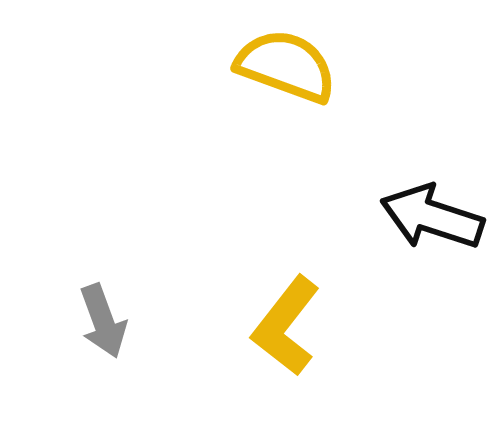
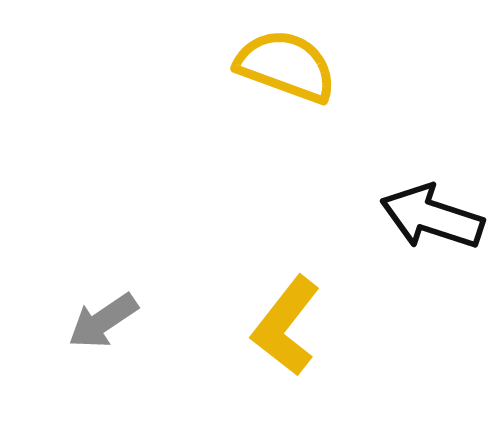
gray arrow: rotated 76 degrees clockwise
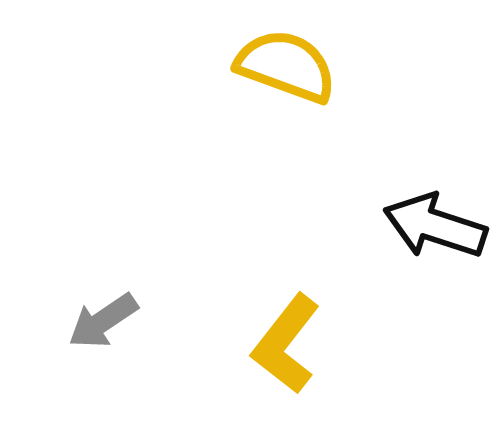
black arrow: moved 3 px right, 9 px down
yellow L-shape: moved 18 px down
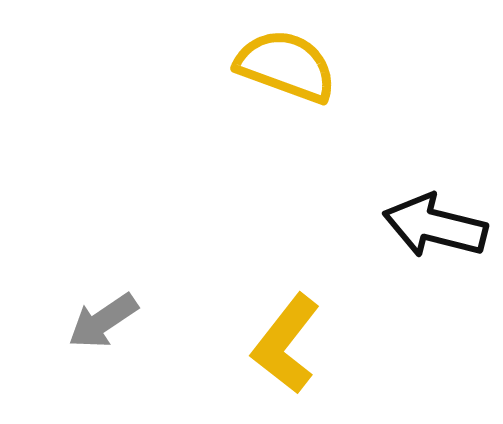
black arrow: rotated 4 degrees counterclockwise
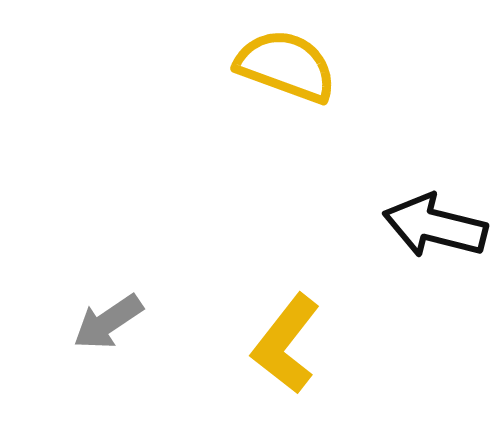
gray arrow: moved 5 px right, 1 px down
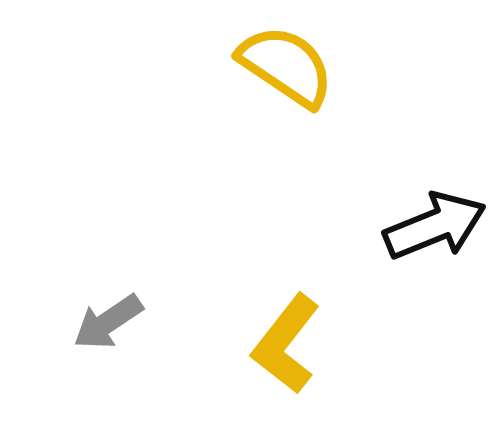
yellow semicircle: rotated 14 degrees clockwise
black arrow: rotated 144 degrees clockwise
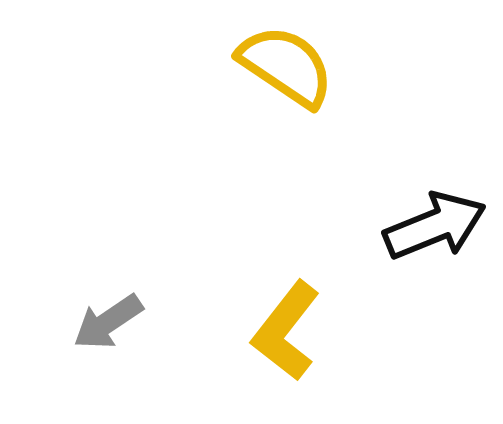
yellow L-shape: moved 13 px up
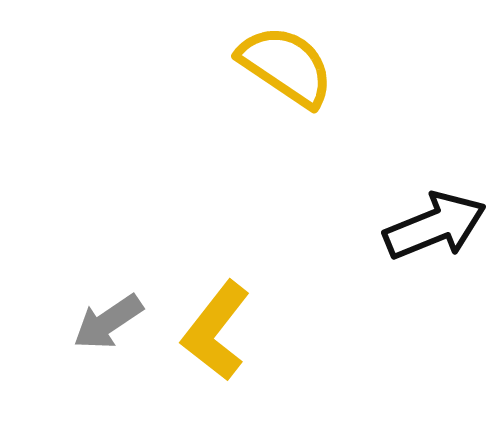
yellow L-shape: moved 70 px left
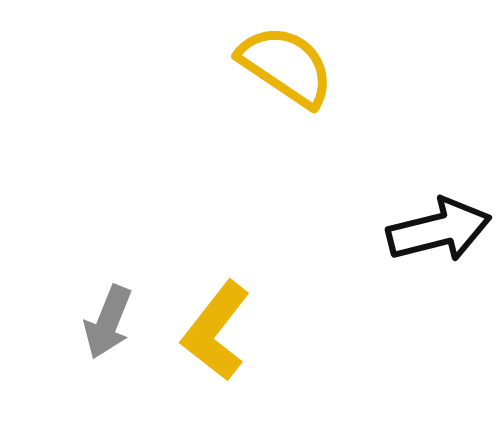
black arrow: moved 4 px right, 4 px down; rotated 8 degrees clockwise
gray arrow: rotated 34 degrees counterclockwise
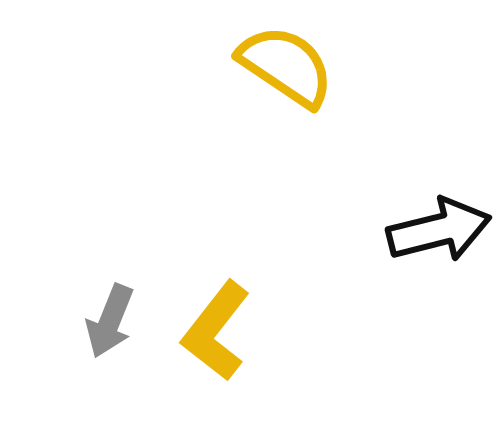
gray arrow: moved 2 px right, 1 px up
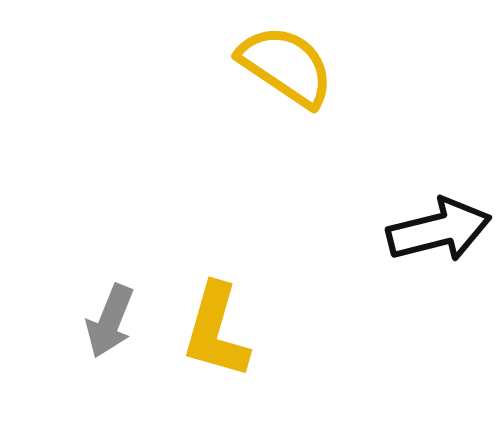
yellow L-shape: rotated 22 degrees counterclockwise
